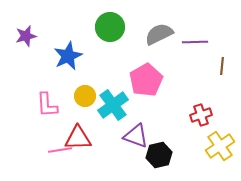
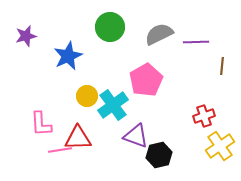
purple line: moved 1 px right
yellow circle: moved 2 px right
pink L-shape: moved 6 px left, 19 px down
red cross: moved 3 px right, 1 px down
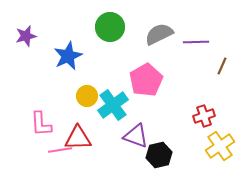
brown line: rotated 18 degrees clockwise
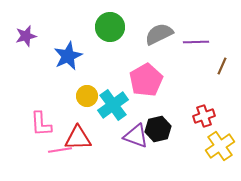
black hexagon: moved 1 px left, 26 px up
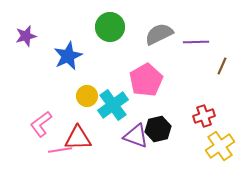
pink L-shape: rotated 56 degrees clockwise
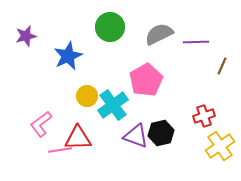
black hexagon: moved 3 px right, 4 px down
